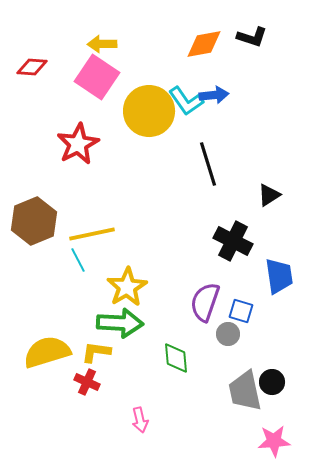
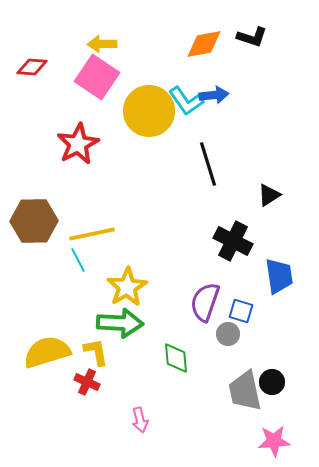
brown hexagon: rotated 21 degrees clockwise
yellow L-shape: rotated 72 degrees clockwise
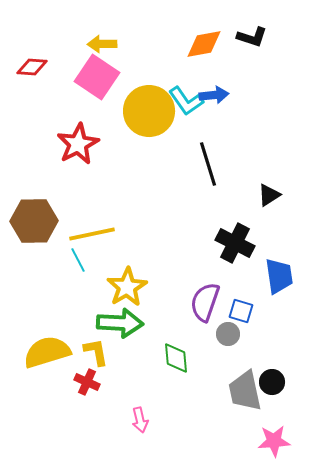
black cross: moved 2 px right, 2 px down
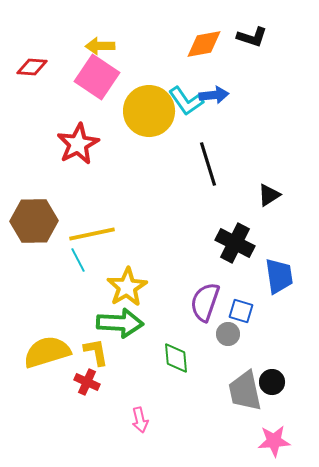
yellow arrow: moved 2 px left, 2 px down
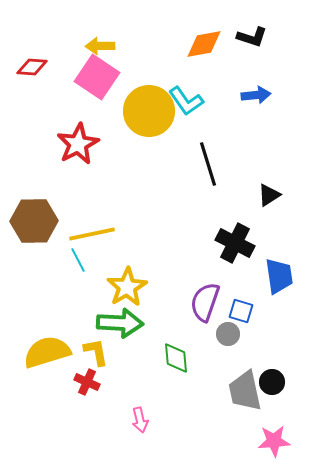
blue arrow: moved 42 px right
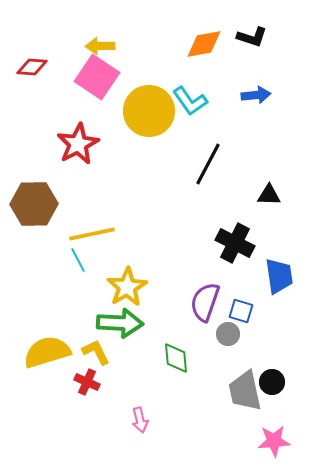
cyan L-shape: moved 4 px right
black line: rotated 45 degrees clockwise
black triangle: rotated 35 degrees clockwise
brown hexagon: moved 17 px up
yellow L-shape: rotated 16 degrees counterclockwise
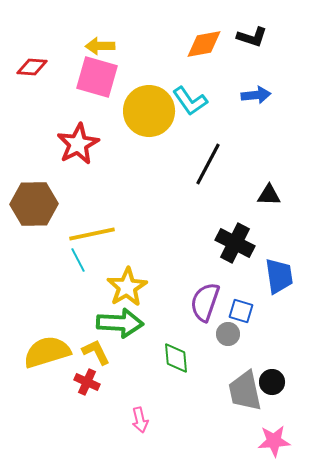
pink square: rotated 18 degrees counterclockwise
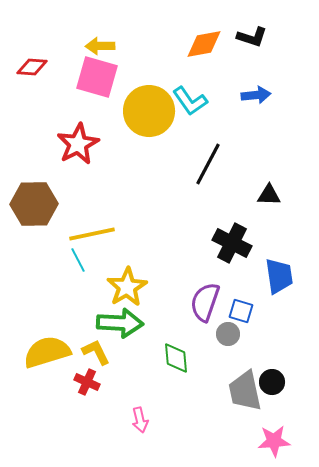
black cross: moved 3 px left
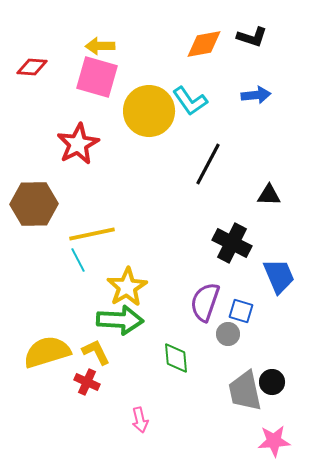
blue trapezoid: rotated 15 degrees counterclockwise
green arrow: moved 3 px up
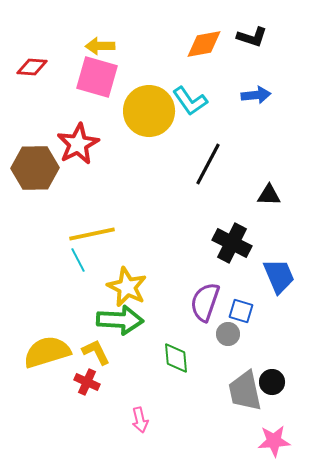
brown hexagon: moved 1 px right, 36 px up
yellow star: rotated 15 degrees counterclockwise
